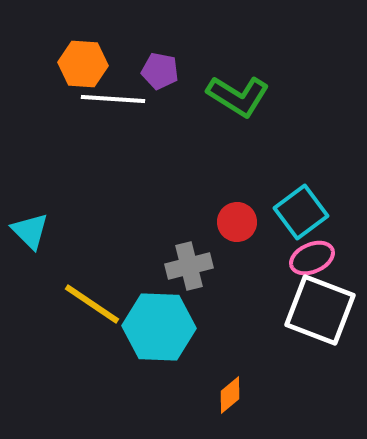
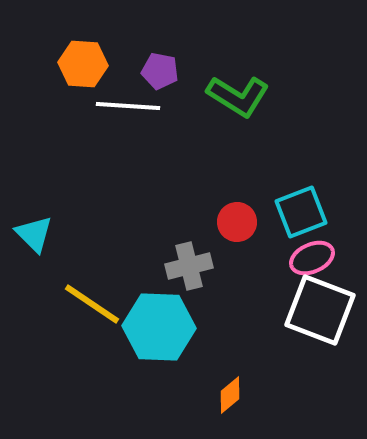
white line: moved 15 px right, 7 px down
cyan square: rotated 16 degrees clockwise
cyan triangle: moved 4 px right, 3 px down
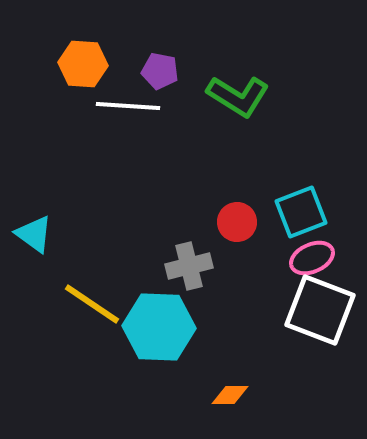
cyan triangle: rotated 9 degrees counterclockwise
orange diamond: rotated 39 degrees clockwise
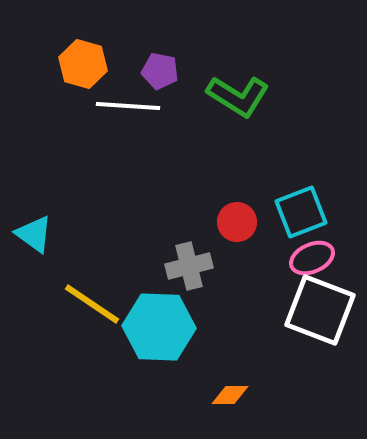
orange hexagon: rotated 12 degrees clockwise
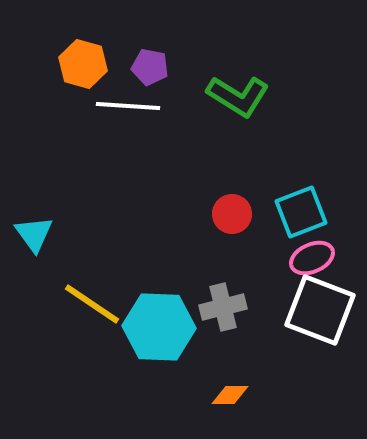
purple pentagon: moved 10 px left, 4 px up
red circle: moved 5 px left, 8 px up
cyan triangle: rotated 18 degrees clockwise
gray cross: moved 34 px right, 41 px down
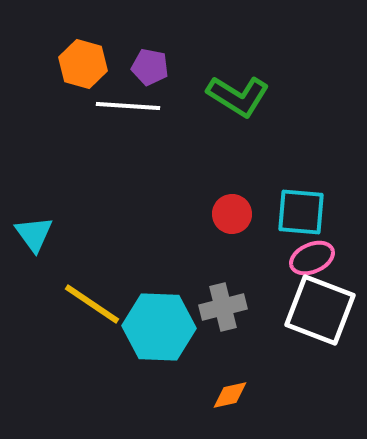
cyan square: rotated 26 degrees clockwise
orange diamond: rotated 12 degrees counterclockwise
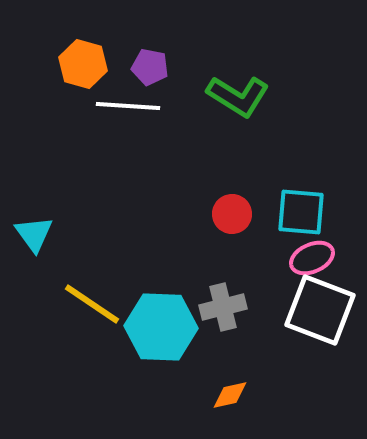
cyan hexagon: moved 2 px right
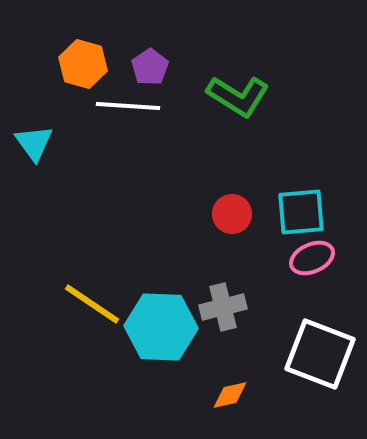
purple pentagon: rotated 27 degrees clockwise
cyan square: rotated 10 degrees counterclockwise
cyan triangle: moved 91 px up
white square: moved 44 px down
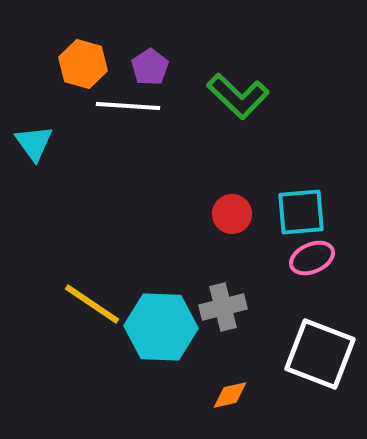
green L-shape: rotated 12 degrees clockwise
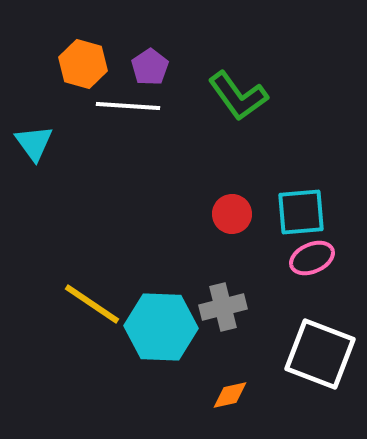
green L-shape: rotated 10 degrees clockwise
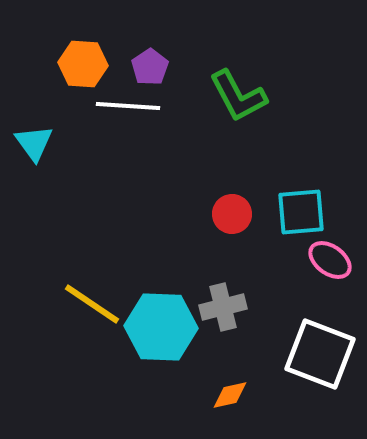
orange hexagon: rotated 12 degrees counterclockwise
green L-shape: rotated 8 degrees clockwise
pink ellipse: moved 18 px right, 2 px down; rotated 60 degrees clockwise
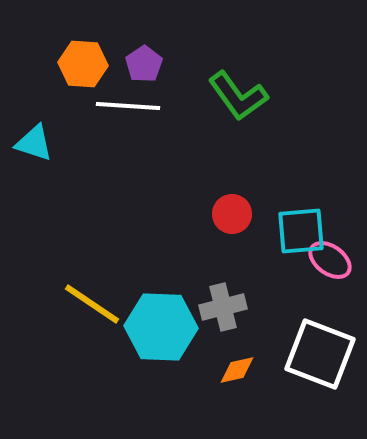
purple pentagon: moved 6 px left, 3 px up
green L-shape: rotated 8 degrees counterclockwise
cyan triangle: rotated 36 degrees counterclockwise
cyan square: moved 19 px down
orange diamond: moved 7 px right, 25 px up
